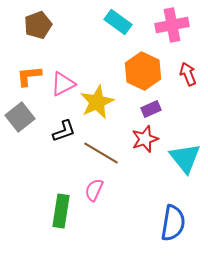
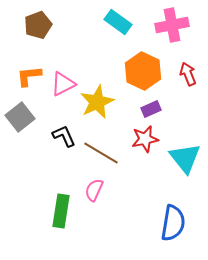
black L-shape: moved 5 px down; rotated 95 degrees counterclockwise
red star: rotated 8 degrees clockwise
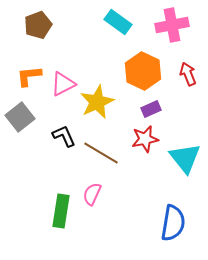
pink semicircle: moved 2 px left, 4 px down
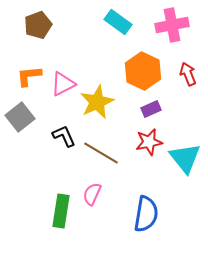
red star: moved 4 px right, 3 px down
blue semicircle: moved 27 px left, 9 px up
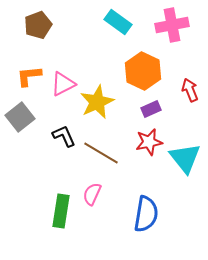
red arrow: moved 2 px right, 16 px down
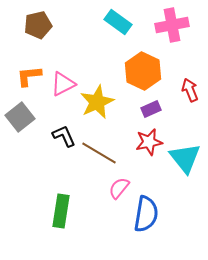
brown pentagon: rotated 8 degrees clockwise
brown line: moved 2 px left
pink semicircle: moved 27 px right, 6 px up; rotated 15 degrees clockwise
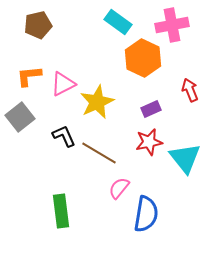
orange hexagon: moved 13 px up
green rectangle: rotated 16 degrees counterclockwise
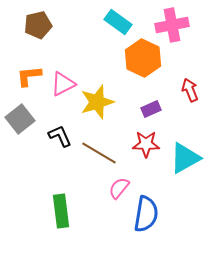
yellow star: rotated 8 degrees clockwise
gray square: moved 2 px down
black L-shape: moved 4 px left
red star: moved 3 px left, 2 px down; rotated 12 degrees clockwise
cyan triangle: rotated 40 degrees clockwise
